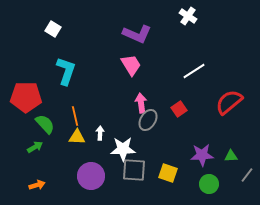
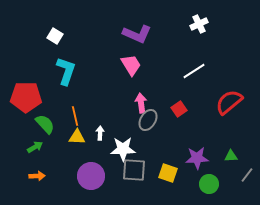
white cross: moved 11 px right, 8 px down; rotated 30 degrees clockwise
white square: moved 2 px right, 7 px down
purple star: moved 5 px left, 3 px down
orange arrow: moved 9 px up; rotated 14 degrees clockwise
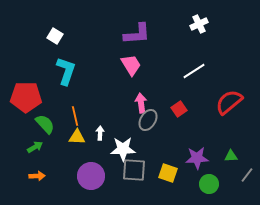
purple L-shape: rotated 28 degrees counterclockwise
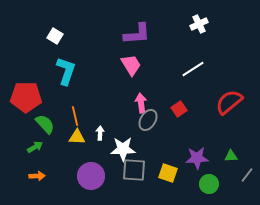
white line: moved 1 px left, 2 px up
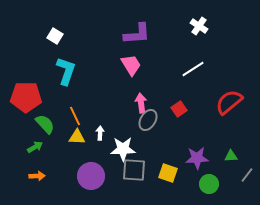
white cross: moved 2 px down; rotated 30 degrees counterclockwise
orange line: rotated 12 degrees counterclockwise
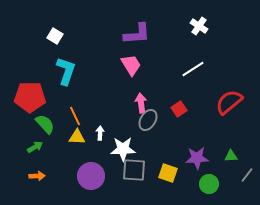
red pentagon: moved 4 px right
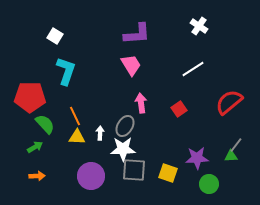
gray ellipse: moved 23 px left, 6 px down
gray line: moved 11 px left, 30 px up
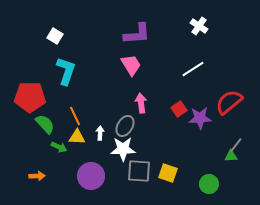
green arrow: moved 24 px right; rotated 56 degrees clockwise
purple star: moved 3 px right, 40 px up
gray square: moved 5 px right, 1 px down
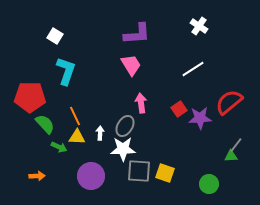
yellow square: moved 3 px left
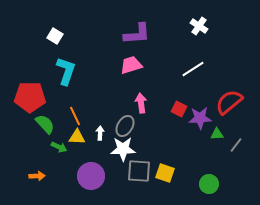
pink trapezoid: rotated 75 degrees counterclockwise
red square: rotated 28 degrees counterclockwise
green triangle: moved 14 px left, 22 px up
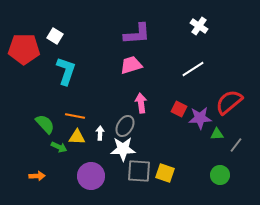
red pentagon: moved 6 px left, 48 px up
orange line: rotated 54 degrees counterclockwise
green circle: moved 11 px right, 9 px up
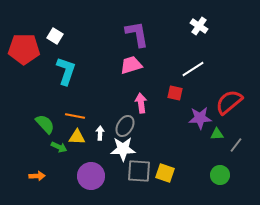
purple L-shape: rotated 96 degrees counterclockwise
red square: moved 4 px left, 16 px up; rotated 14 degrees counterclockwise
